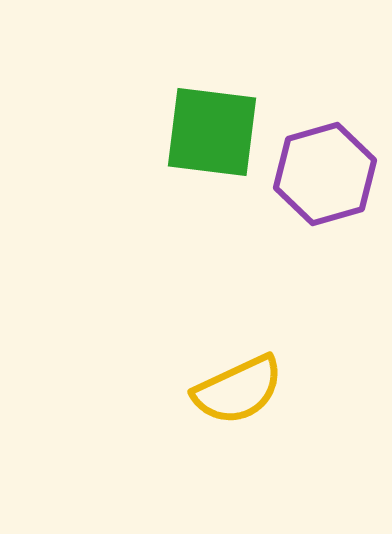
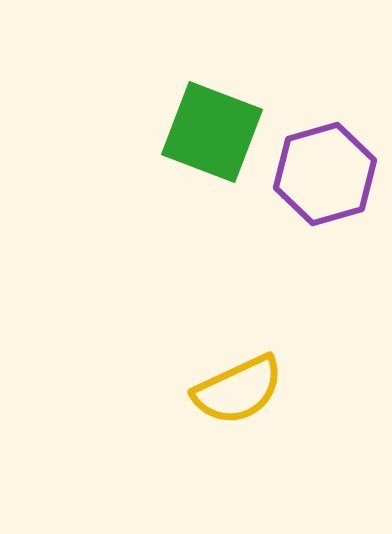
green square: rotated 14 degrees clockwise
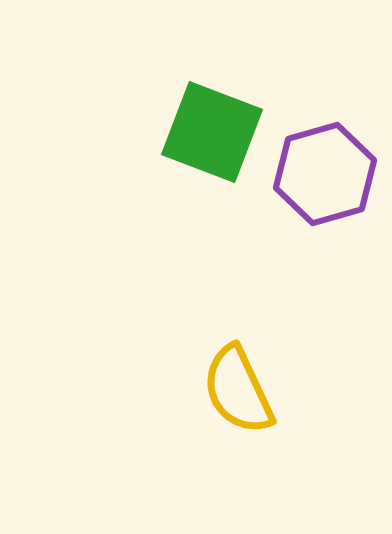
yellow semicircle: rotated 90 degrees clockwise
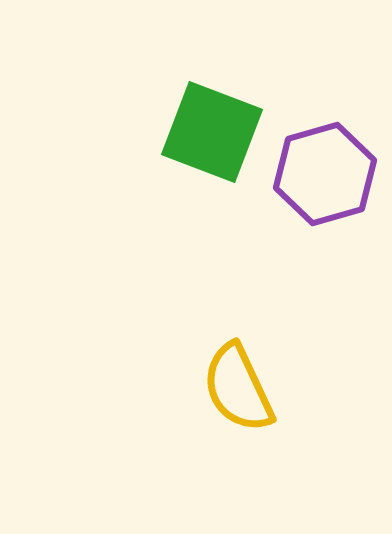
yellow semicircle: moved 2 px up
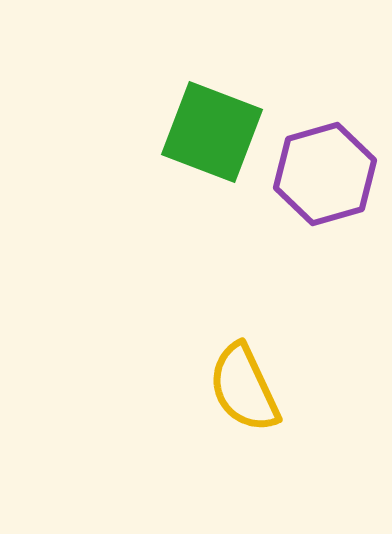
yellow semicircle: moved 6 px right
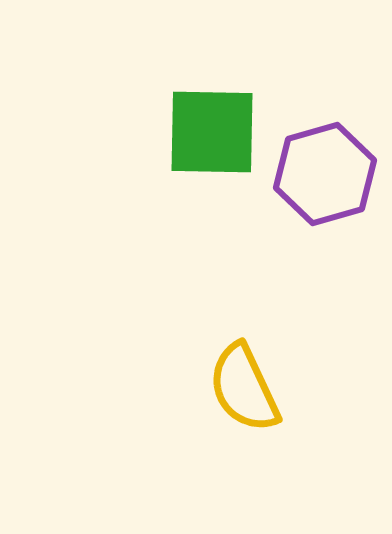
green square: rotated 20 degrees counterclockwise
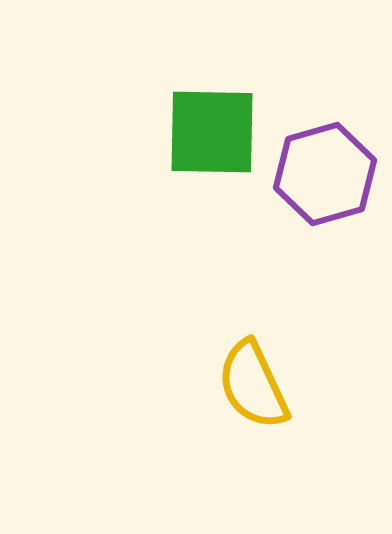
yellow semicircle: moved 9 px right, 3 px up
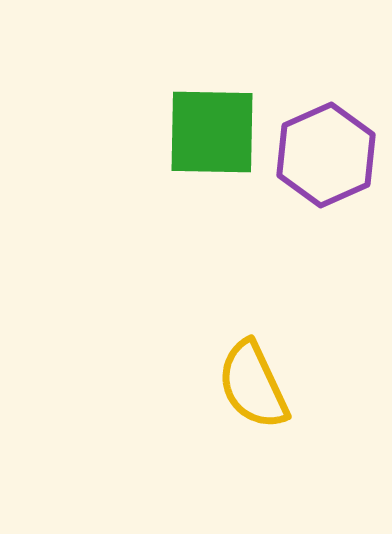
purple hexagon: moved 1 px right, 19 px up; rotated 8 degrees counterclockwise
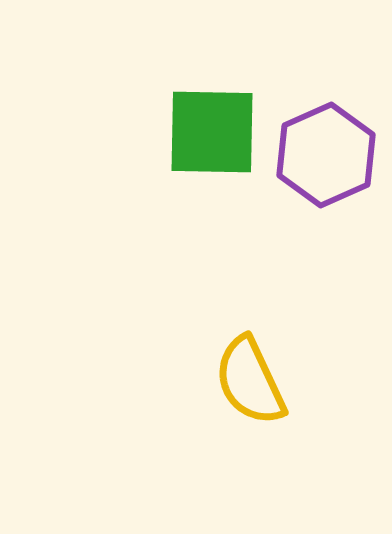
yellow semicircle: moved 3 px left, 4 px up
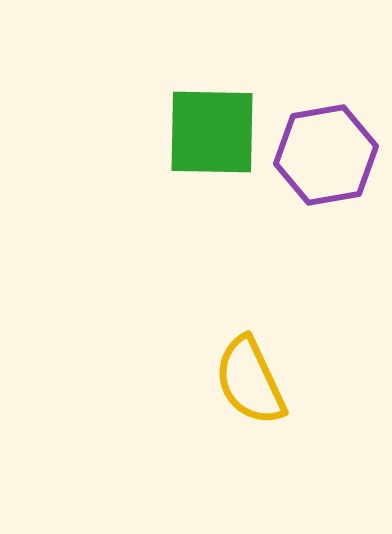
purple hexagon: rotated 14 degrees clockwise
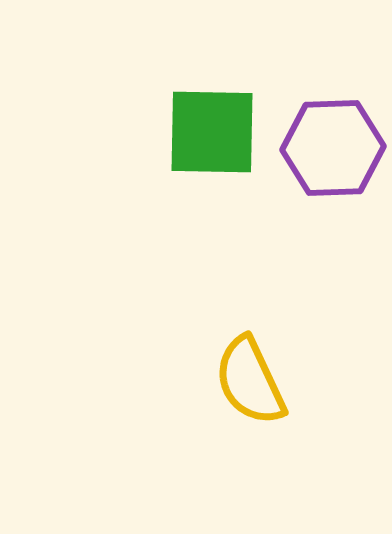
purple hexagon: moved 7 px right, 7 px up; rotated 8 degrees clockwise
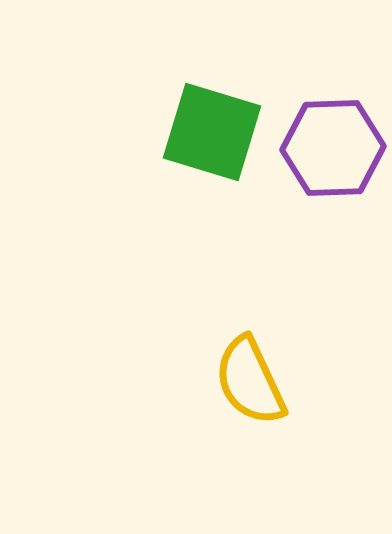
green square: rotated 16 degrees clockwise
